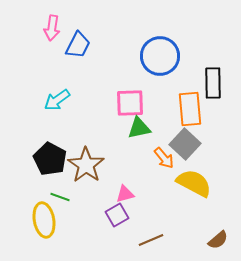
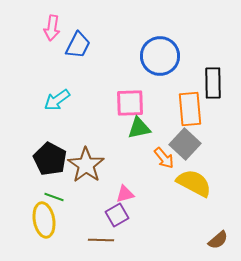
green line: moved 6 px left
brown line: moved 50 px left; rotated 25 degrees clockwise
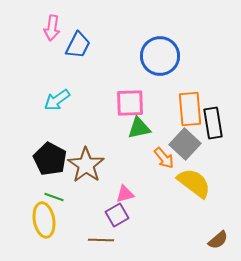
black rectangle: moved 40 px down; rotated 8 degrees counterclockwise
yellow semicircle: rotated 9 degrees clockwise
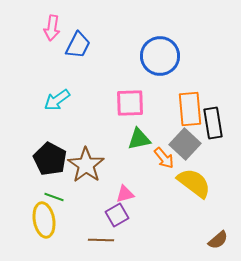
green triangle: moved 11 px down
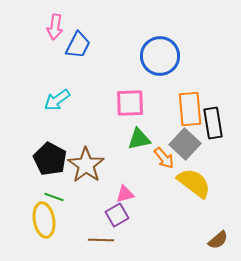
pink arrow: moved 3 px right, 1 px up
